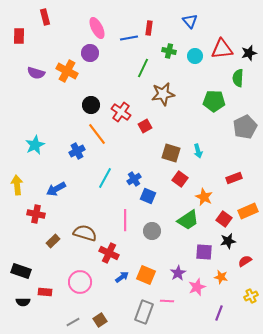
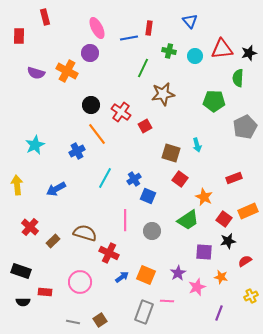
cyan arrow at (198, 151): moved 1 px left, 6 px up
red cross at (36, 214): moved 6 px left, 13 px down; rotated 30 degrees clockwise
gray line at (73, 322): rotated 40 degrees clockwise
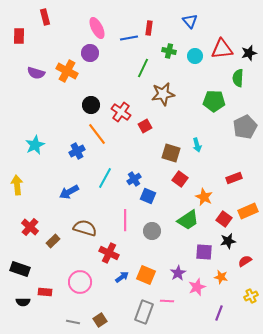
blue arrow at (56, 189): moved 13 px right, 3 px down
brown semicircle at (85, 233): moved 5 px up
black rectangle at (21, 271): moved 1 px left, 2 px up
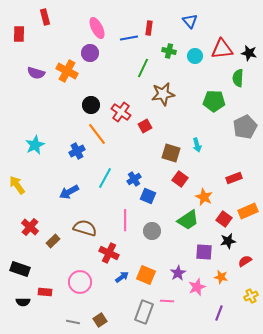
red rectangle at (19, 36): moved 2 px up
black star at (249, 53): rotated 28 degrees clockwise
yellow arrow at (17, 185): rotated 30 degrees counterclockwise
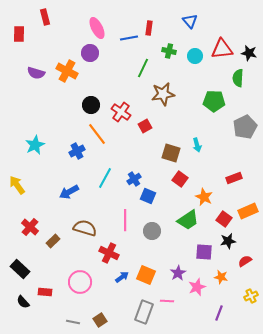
black rectangle at (20, 269): rotated 24 degrees clockwise
black semicircle at (23, 302): rotated 48 degrees clockwise
